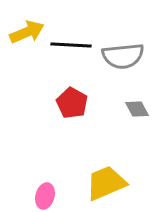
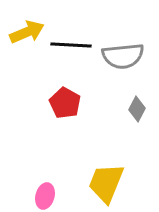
red pentagon: moved 7 px left
gray diamond: rotated 55 degrees clockwise
yellow trapezoid: rotated 45 degrees counterclockwise
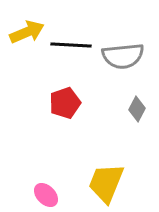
red pentagon: rotated 24 degrees clockwise
pink ellipse: moved 1 px right, 1 px up; rotated 60 degrees counterclockwise
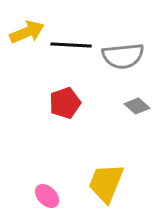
gray diamond: moved 3 px up; rotated 75 degrees counterclockwise
pink ellipse: moved 1 px right, 1 px down
